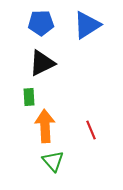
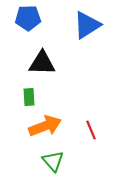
blue pentagon: moved 13 px left, 5 px up
black triangle: rotated 28 degrees clockwise
orange arrow: rotated 72 degrees clockwise
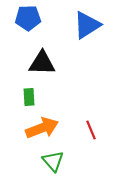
orange arrow: moved 3 px left, 2 px down
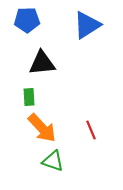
blue pentagon: moved 1 px left, 2 px down
black triangle: rotated 8 degrees counterclockwise
orange arrow: rotated 68 degrees clockwise
green triangle: rotated 30 degrees counterclockwise
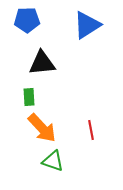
red line: rotated 12 degrees clockwise
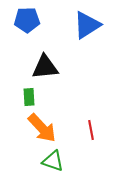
black triangle: moved 3 px right, 4 px down
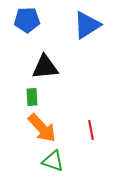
green rectangle: moved 3 px right
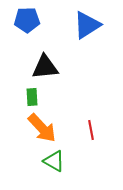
green triangle: moved 1 px right; rotated 10 degrees clockwise
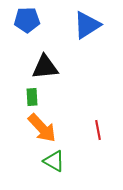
red line: moved 7 px right
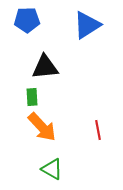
orange arrow: moved 1 px up
green triangle: moved 2 px left, 8 px down
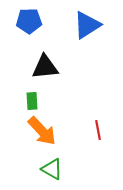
blue pentagon: moved 2 px right, 1 px down
green rectangle: moved 4 px down
orange arrow: moved 4 px down
